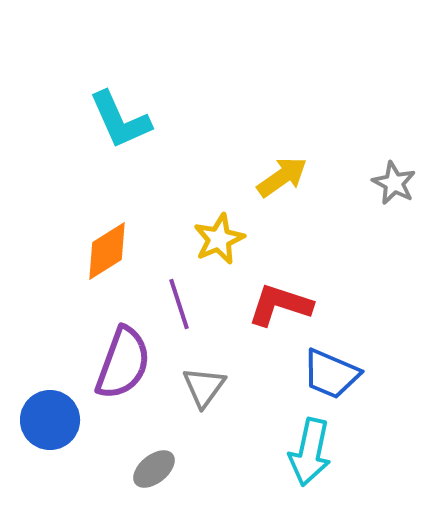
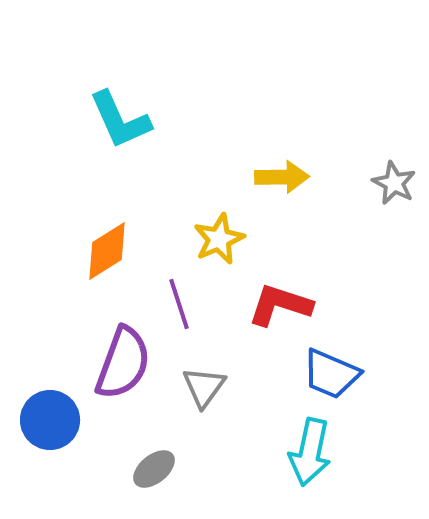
yellow arrow: rotated 34 degrees clockwise
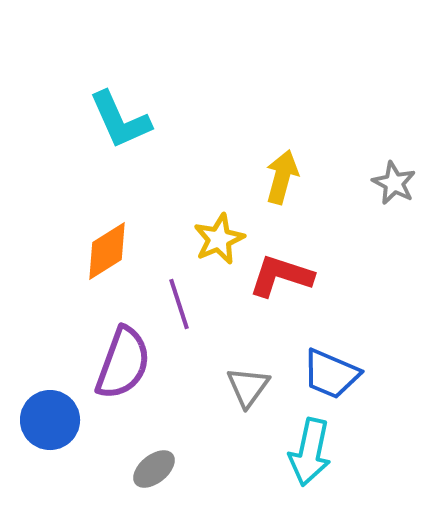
yellow arrow: rotated 74 degrees counterclockwise
red L-shape: moved 1 px right, 29 px up
gray triangle: moved 44 px right
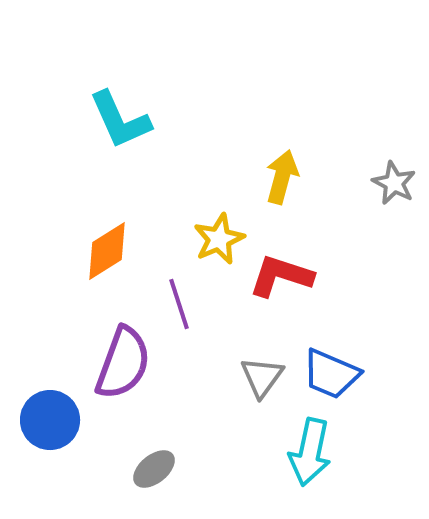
gray triangle: moved 14 px right, 10 px up
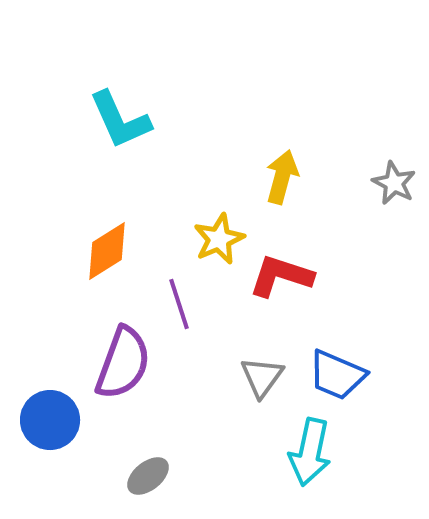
blue trapezoid: moved 6 px right, 1 px down
gray ellipse: moved 6 px left, 7 px down
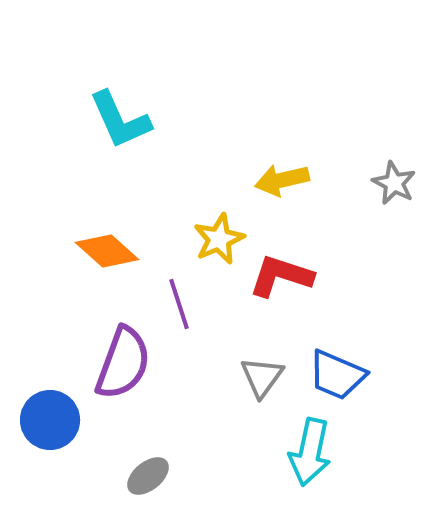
yellow arrow: moved 3 px down; rotated 118 degrees counterclockwise
orange diamond: rotated 74 degrees clockwise
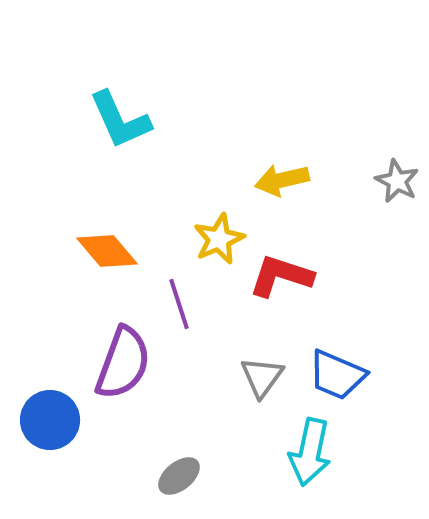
gray star: moved 3 px right, 2 px up
orange diamond: rotated 8 degrees clockwise
gray ellipse: moved 31 px right
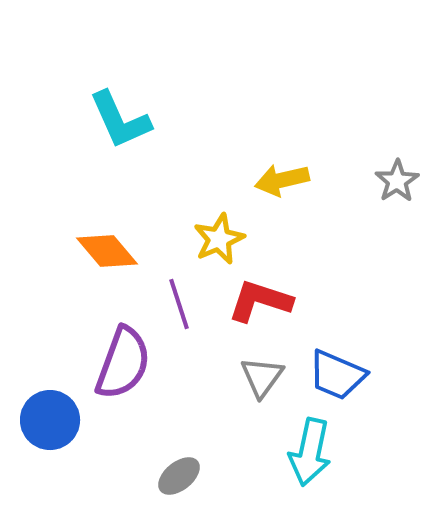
gray star: rotated 12 degrees clockwise
red L-shape: moved 21 px left, 25 px down
